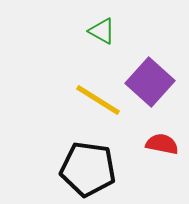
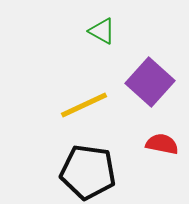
yellow line: moved 14 px left, 5 px down; rotated 57 degrees counterclockwise
black pentagon: moved 3 px down
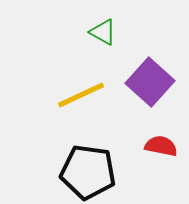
green triangle: moved 1 px right, 1 px down
yellow line: moved 3 px left, 10 px up
red semicircle: moved 1 px left, 2 px down
